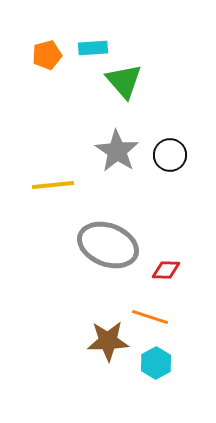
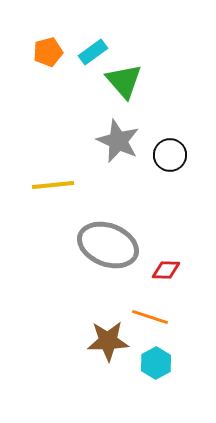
cyan rectangle: moved 4 px down; rotated 32 degrees counterclockwise
orange pentagon: moved 1 px right, 3 px up
gray star: moved 1 px right, 10 px up; rotated 9 degrees counterclockwise
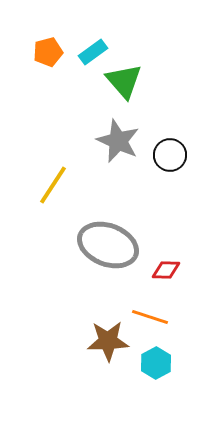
yellow line: rotated 51 degrees counterclockwise
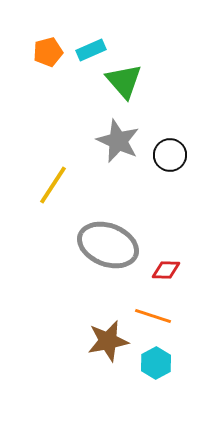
cyan rectangle: moved 2 px left, 2 px up; rotated 12 degrees clockwise
orange line: moved 3 px right, 1 px up
brown star: rotated 9 degrees counterclockwise
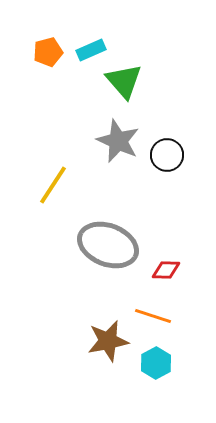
black circle: moved 3 px left
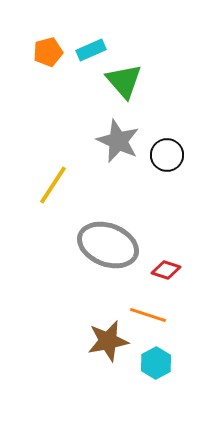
red diamond: rotated 16 degrees clockwise
orange line: moved 5 px left, 1 px up
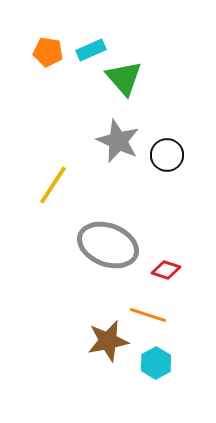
orange pentagon: rotated 24 degrees clockwise
green triangle: moved 3 px up
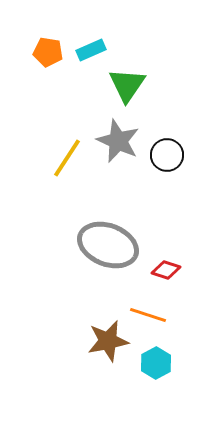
green triangle: moved 3 px right, 7 px down; rotated 15 degrees clockwise
yellow line: moved 14 px right, 27 px up
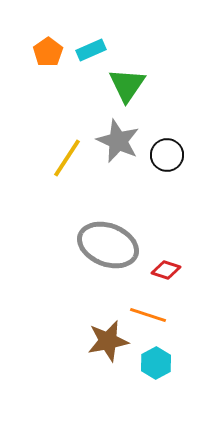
orange pentagon: rotated 28 degrees clockwise
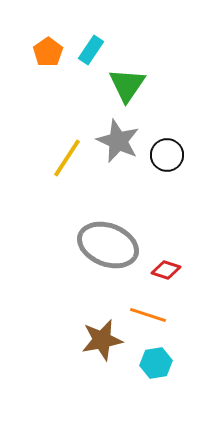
cyan rectangle: rotated 32 degrees counterclockwise
brown star: moved 6 px left, 1 px up
cyan hexagon: rotated 20 degrees clockwise
